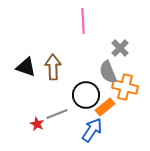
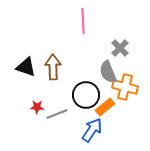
red star: moved 17 px up; rotated 24 degrees counterclockwise
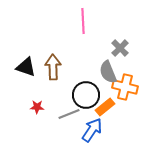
gray line: moved 12 px right
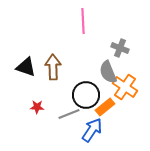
gray cross: rotated 24 degrees counterclockwise
orange cross: rotated 20 degrees clockwise
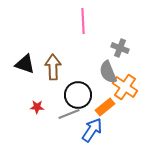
black triangle: moved 1 px left, 3 px up
black circle: moved 8 px left
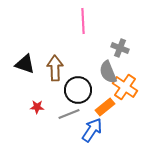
brown arrow: moved 2 px right, 1 px down
black circle: moved 5 px up
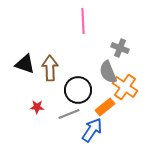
brown arrow: moved 5 px left
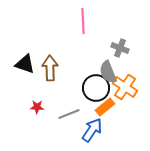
black circle: moved 18 px right, 2 px up
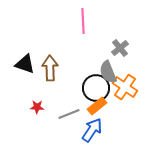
gray cross: rotated 30 degrees clockwise
orange rectangle: moved 8 px left, 1 px up
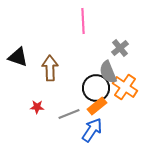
black triangle: moved 7 px left, 7 px up
